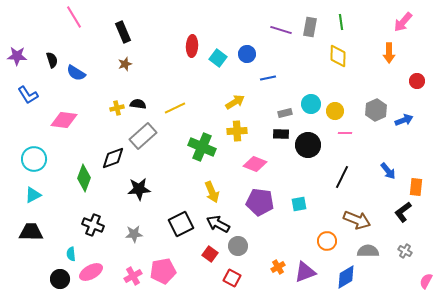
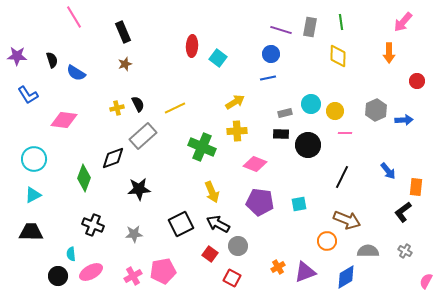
blue circle at (247, 54): moved 24 px right
black semicircle at (138, 104): rotated 56 degrees clockwise
blue arrow at (404, 120): rotated 18 degrees clockwise
brown arrow at (357, 220): moved 10 px left
black circle at (60, 279): moved 2 px left, 3 px up
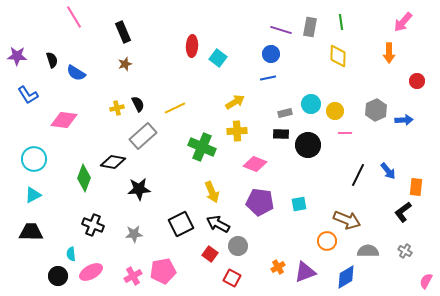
black diamond at (113, 158): moved 4 px down; rotated 30 degrees clockwise
black line at (342, 177): moved 16 px right, 2 px up
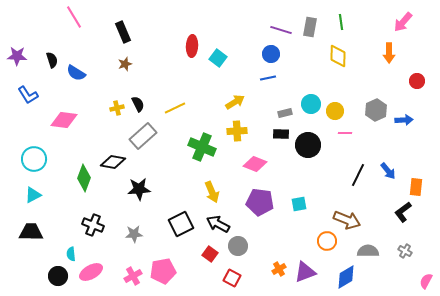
orange cross at (278, 267): moved 1 px right, 2 px down
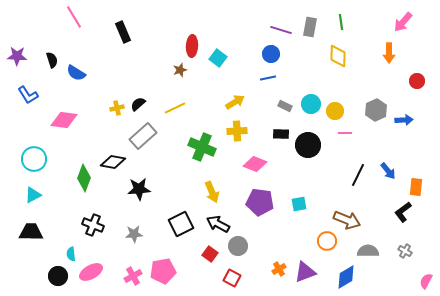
brown star at (125, 64): moved 55 px right, 6 px down
black semicircle at (138, 104): rotated 105 degrees counterclockwise
gray rectangle at (285, 113): moved 7 px up; rotated 40 degrees clockwise
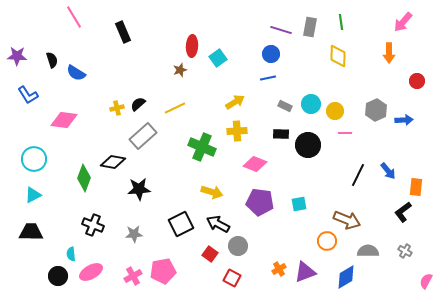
cyan square at (218, 58): rotated 18 degrees clockwise
yellow arrow at (212, 192): rotated 50 degrees counterclockwise
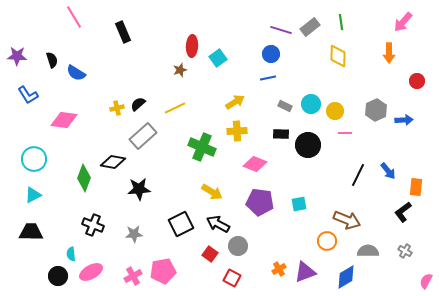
gray rectangle at (310, 27): rotated 42 degrees clockwise
yellow arrow at (212, 192): rotated 15 degrees clockwise
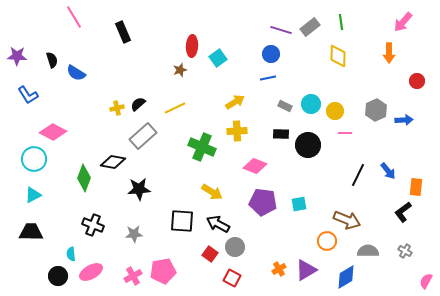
pink diamond at (64, 120): moved 11 px left, 12 px down; rotated 20 degrees clockwise
pink diamond at (255, 164): moved 2 px down
purple pentagon at (260, 202): moved 3 px right
black square at (181, 224): moved 1 px right, 3 px up; rotated 30 degrees clockwise
gray circle at (238, 246): moved 3 px left, 1 px down
purple triangle at (305, 272): moved 1 px right, 2 px up; rotated 10 degrees counterclockwise
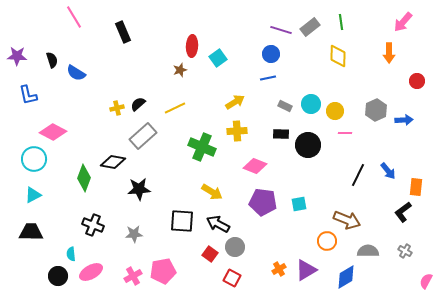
blue L-shape at (28, 95): rotated 20 degrees clockwise
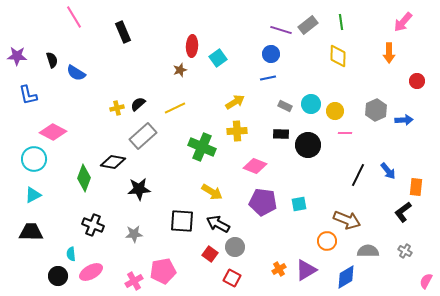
gray rectangle at (310, 27): moved 2 px left, 2 px up
pink cross at (133, 276): moved 1 px right, 5 px down
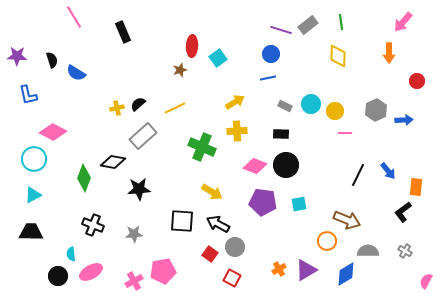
black circle at (308, 145): moved 22 px left, 20 px down
blue diamond at (346, 277): moved 3 px up
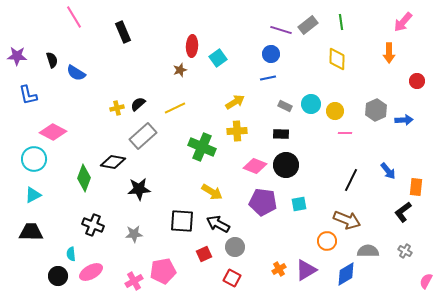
yellow diamond at (338, 56): moved 1 px left, 3 px down
black line at (358, 175): moved 7 px left, 5 px down
red square at (210, 254): moved 6 px left; rotated 28 degrees clockwise
